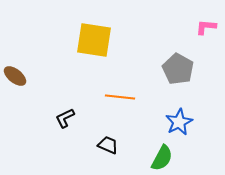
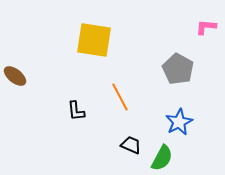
orange line: rotated 56 degrees clockwise
black L-shape: moved 11 px right, 7 px up; rotated 70 degrees counterclockwise
black trapezoid: moved 23 px right
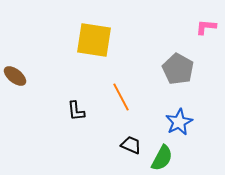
orange line: moved 1 px right
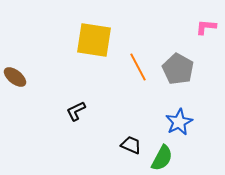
brown ellipse: moved 1 px down
orange line: moved 17 px right, 30 px up
black L-shape: rotated 70 degrees clockwise
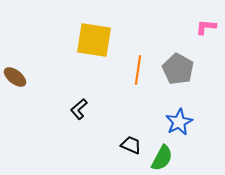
orange line: moved 3 px down; rotated 36 degrees clockwise
black L-shape: moved 3 px right, 2 px up; rotated 15 degrees counterclockwise
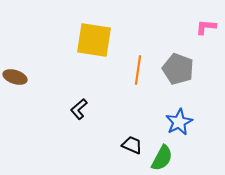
gray pentagon: rotated 8 degrees counterclockwise
brown ellipse: rotated 20 degrees counterclockwise
black trapezoid: moved 1 px right
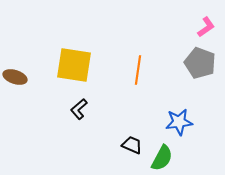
pink L-shape: rotated 140 degrees clockwise
yellow square: moved 20 px left, 25 px down
gray pentagon: moved 22 px right, 6 px up
blue star: rotated 20 degrees clockwise
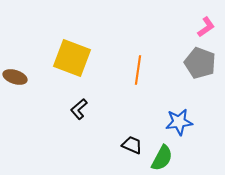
yellow square: moved 2 px left, 7 px up; rotated 12 degrees clockwise
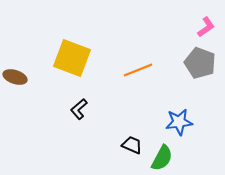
orange line: rotated 60 degrees clockwise
